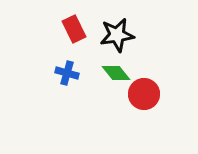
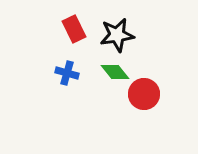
green diamond: moved 1 px left, 1 px up
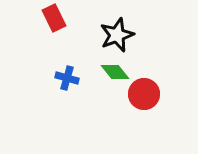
red rectangle: moved 20 px left, 11 px up
black star: rotated 12 degrees counterclockwise
blue cross: moved 5 px down
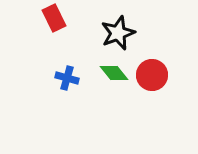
black star: moved 1 px right, 2 px up
green diamond: moved 1 px left, 1 px down
red circle: moved 8 px right, 19 px up
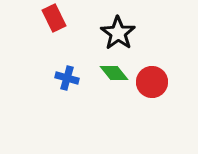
black star: rotated 16 degrees counterclockwise
red circle: moved 7 px down
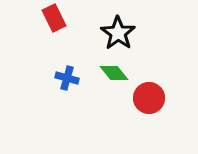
red circle: moved 3 px left, 16 px down
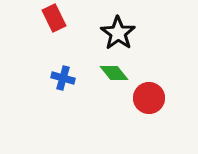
blue cross: moved 4 px left
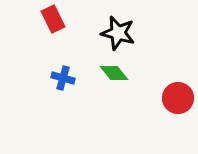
red rectangle: moved 1 px left, 1 px down
black star: rotated 20 degrees counterclockwise
red circle: moved 29 px right
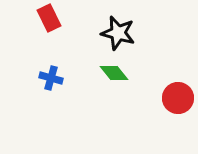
red rectangle: moved 4 px left, 1 px up
blue cross: moved 12 px left
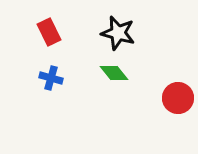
red rectangle: moved 14 px down
